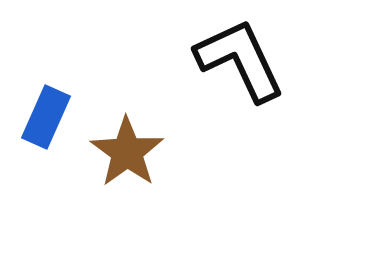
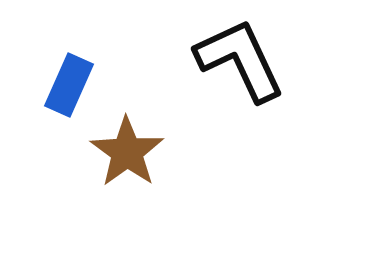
blue rectangle: moved 23 px right, 32 px up
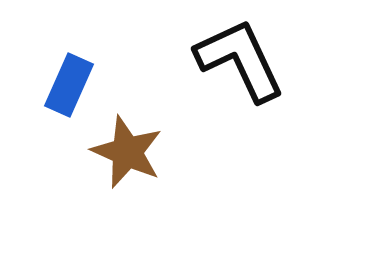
brown star: rotated 12 degrees counterclockwise
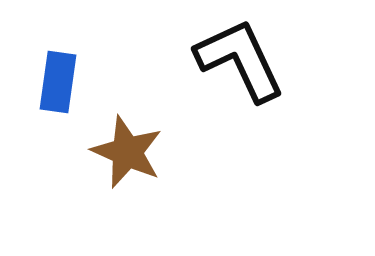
blue rectangle: moved 11 px left, 3 px up; rotated 16 degrees counterclockwise
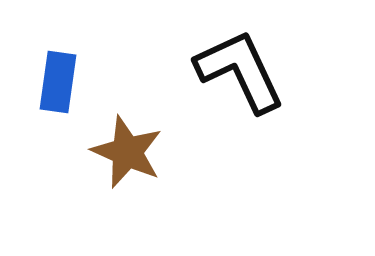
black L-shape: moved 11 px down
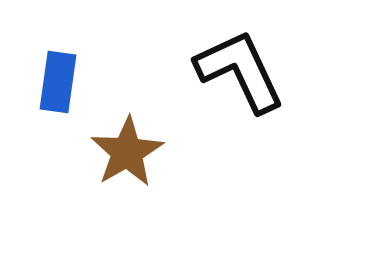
brown star: rotated 18 degrees clockwise
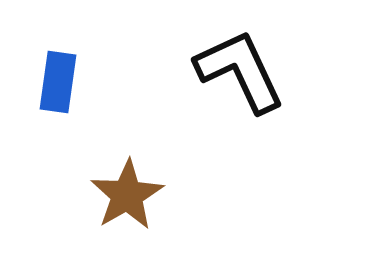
brown star: moved 43 px down
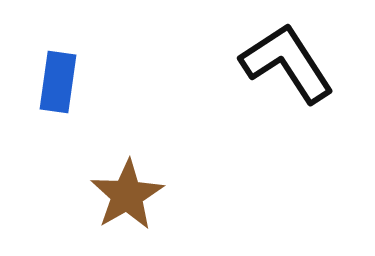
black L-shape: moved 47 px right, 8 px up; rotated 8 degrees counterclockwise
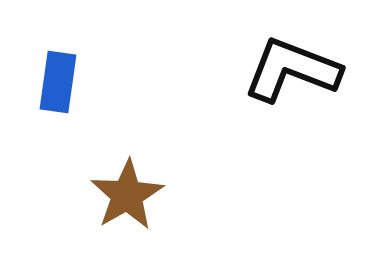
black L-shape: moved 5 px right, 7 px down; rotated 36 degrees counterclockwise
